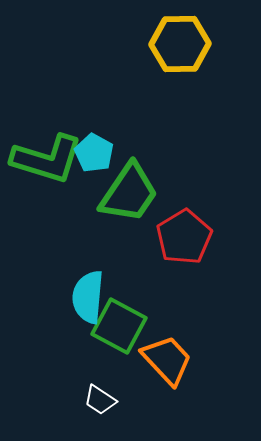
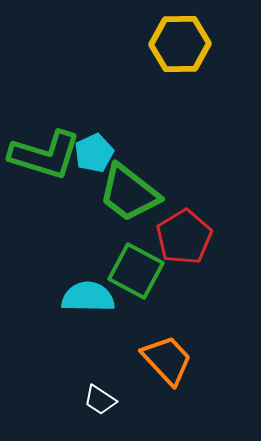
cyan pentagon: rotated 18 degrees clockwise
green L-shape: moved 2 px left, 4 px up
green trapezoid: rotated 94 degrees clockwise
cyan semicircle: rotated 86 degrees clockwise
green square: moved 17 px right, 55 px up
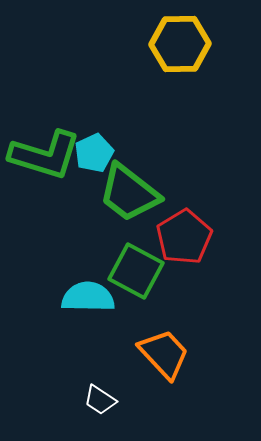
orange trapezoid: moved 3 px left, 6 px up
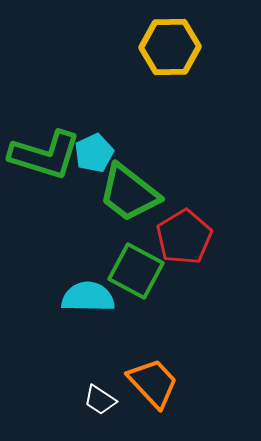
yellow hexagon: moved 10 px left, 3 px down
orange trapezoid: moved 11 px left, 29 px down
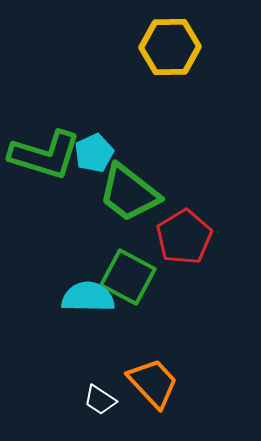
green square: moved 8 px left, 6 px down
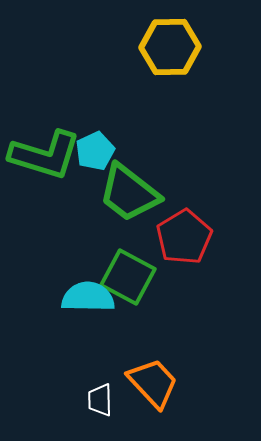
cyan pentagon: moved 1 px right, 2 px up
white trapezoid: rotated 56 degrees clockwise
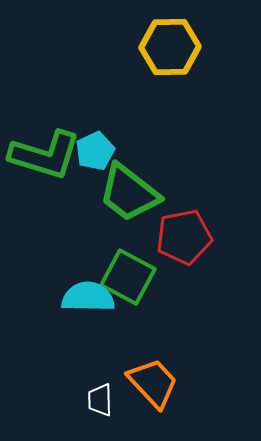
red pentagon: rotated 20 degrees clockwise
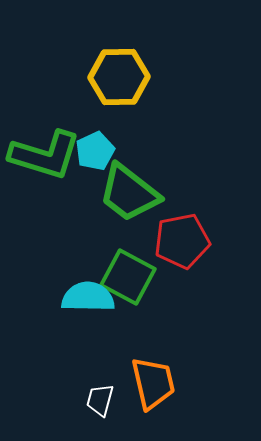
yellow hexagon: moved 51 px left, 30 px down
red pentagon: moved 2 px left, 4 px down
orange trapezoid: rotated 30 degrees clockwise
white trapezoid: rotated 16 degrees clockwise
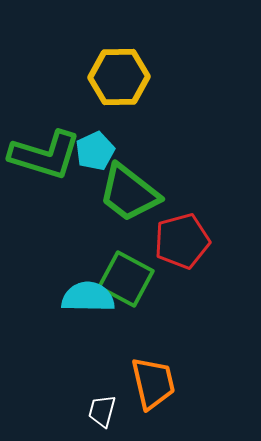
red pentagon: rotated 4 degrees counterclockwise
green square: moved 2 px left, 2 px down
white trapezoid: moved 2 px right, 11 px down
